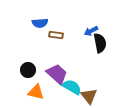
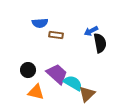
cyan semicircle: moved 1 px right, 4 px up
brown triangle: moved 2 px left, 2 px up; rotated 24 degrees clockwise
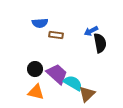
black circle: moved 7 px right, 1 px up
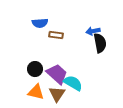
blue arrow: moved 2 px right; rotated 16 degrees clockwise
brown triangle: moved 30 px left; rotated 12 degrees counterclockwise
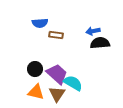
black semicircle: rotated 84 degrees counterclockwise
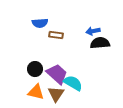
brown triangle: moved 1 px left
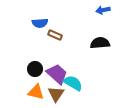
blue arrow: moved 10 px right, 21 px up
brown rectangle: moved 1 px left; rotated 16 degrees clockwise
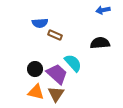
cyan semicircle: moved 20 px up; rotated 18 degrees clockwise
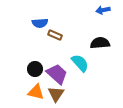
cyan semicircle: moved 7 px right
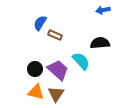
blue semicircle: rotated 126 degrees clockwise
cyan semicircle: moved 1 px right, 2 px up
purple trapezoid: moved 1 px right, 4 px up
